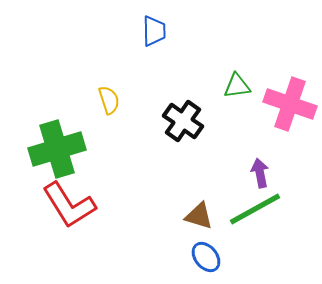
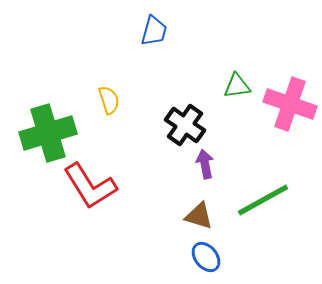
blue trapezoid: rotated 16 degrees clockwise
black cross: moved 2 px right, 4 px down
green cross: moved 9 px left, 16 px up
purple arrow: moved 55 px left, 9 px up
red L-shape: moved 21 px right, 19 px up
green line: moved 8 px right, 9 px up
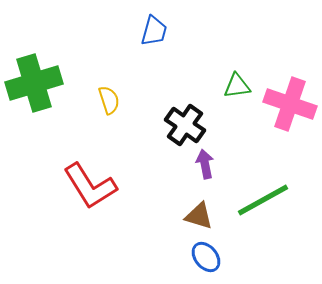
green cross: moved 14 px left, 50 px up
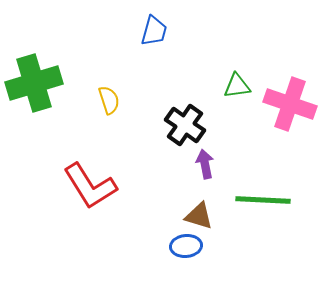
green line: rotated 32 degrees clockwise
blue ellipse: moved 20 px left, 11 px up; rotated 56 degrees counterclockwise
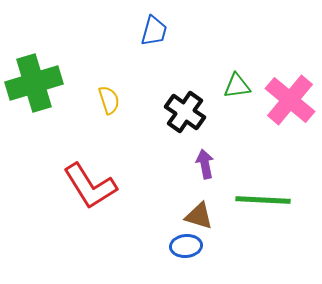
pink cross: moved 4 px up; rotated 21 degrees clockwise
black cross: moved 13 px up
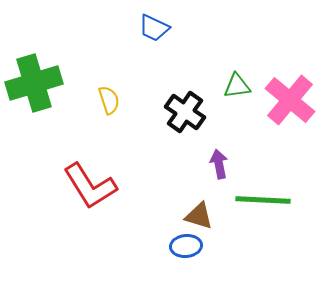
blue trapezoid: moved 3 px up; rotated 100 degrees clockwise
purple arrow: moved 14 px right
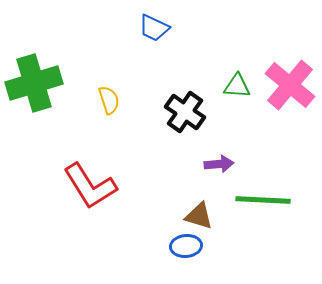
green triangle: rotated 12 degrees clockwise
pink cross: moved 15 px up
purple arrow: rotated 96 degrees clockwise
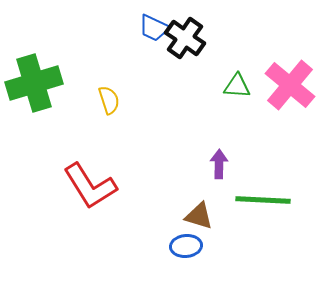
black cross: moved 74 px up
purple arrow: rotated 84 degrees counterclockwise
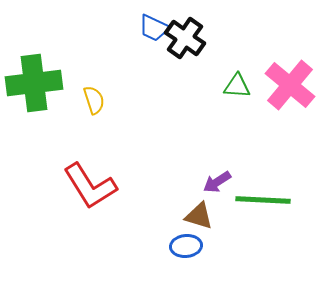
green cross: rotated 10 degrees clockwise
yellow semicircle: moved 15 px left
purple arrow: moved 2 px left, 18 px down; rotated 124 degrees counterclockwise
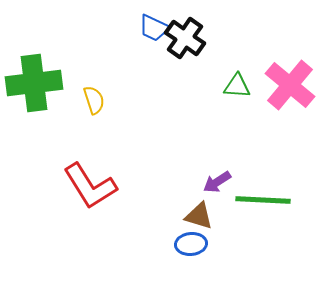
blue ellipse: moved 5 px right, 2 px up
